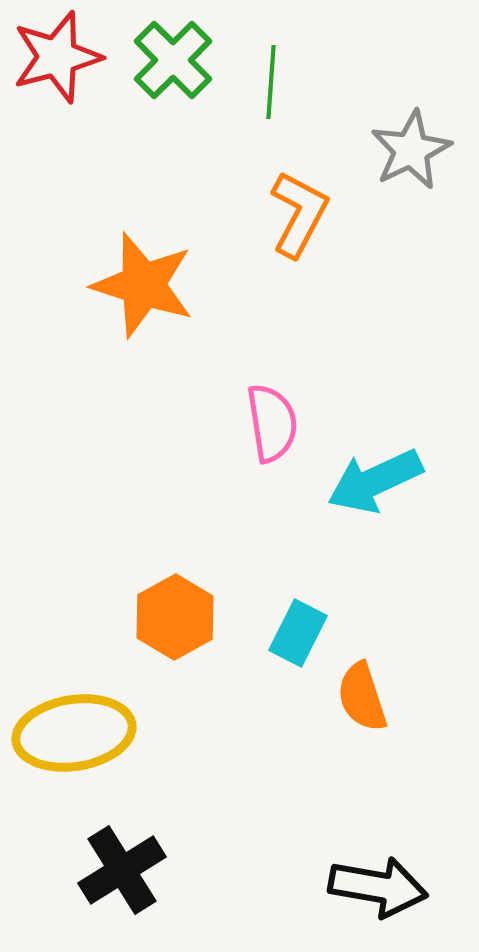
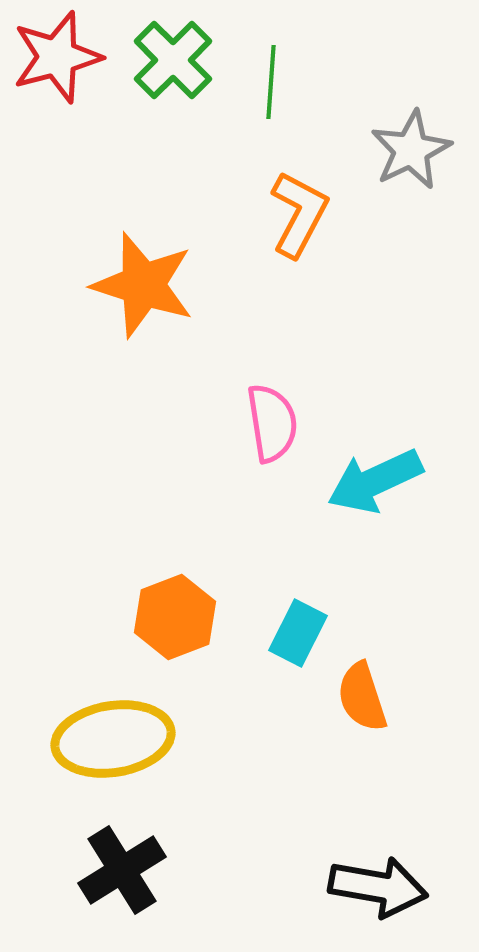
orange hexagon: rotated 8 degrees clockwise
yellow ellipse: moved 39 px right, 6 px down
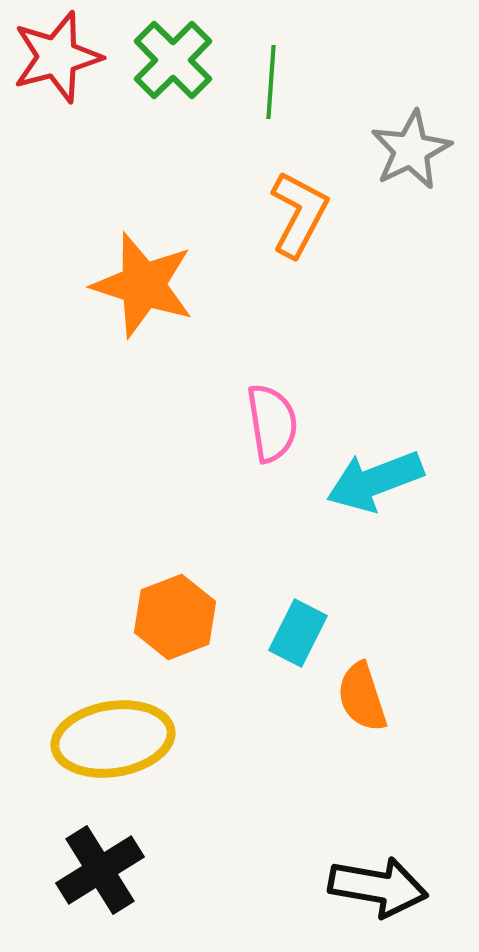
cyan arrow: rotated 4 degrees clockwise
black cross: moved 22 px left
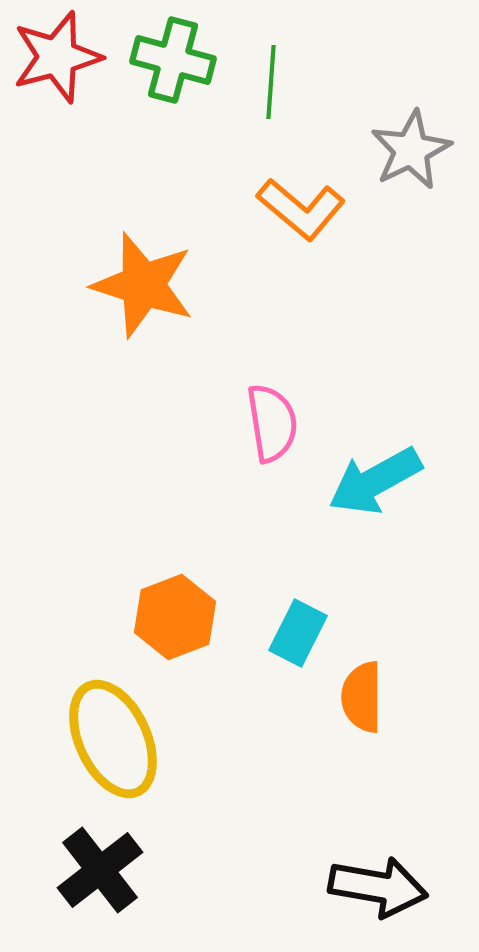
green cross: rotated 30 degrees counterclockwise
orange L-shape: moved 2 px right, 5 px up; rotated 102 degrees clockwise
cyan arrow: rotated 8 degrees counterclockwise
orange semicircle: rotated 18 degrees clockwise
yellow ellipse: rotated 74 degrees clockwise
black cross: rotated 6 degrees counterclockwise
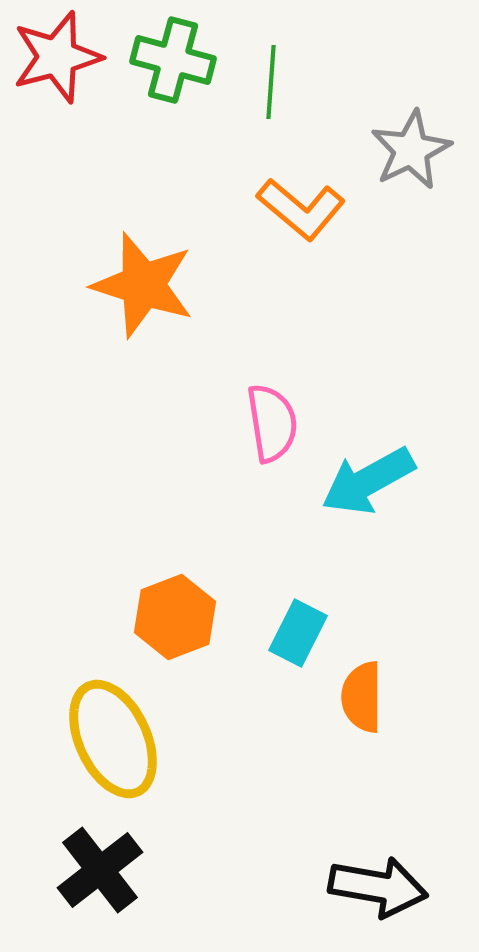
cyan arrow: moved 7 px left
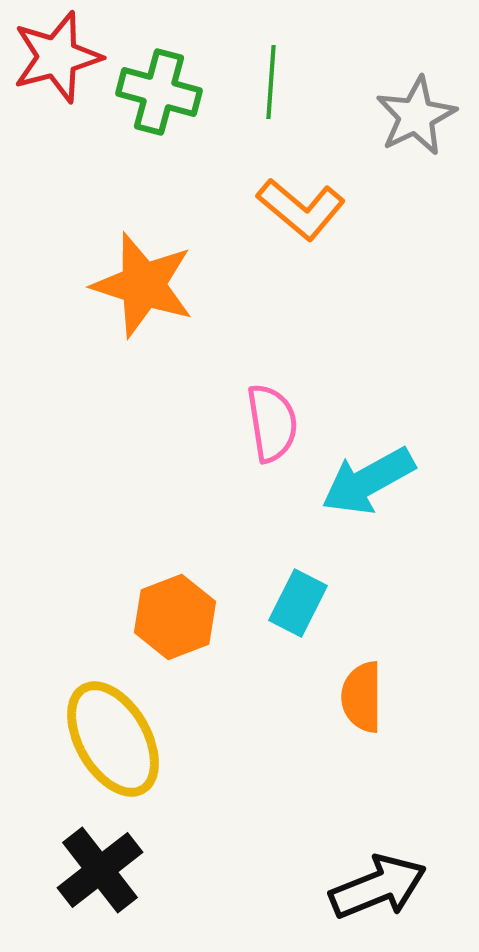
green cross: moved 14 px left, 32 px down
gray star: moved 5 px right, 34 px up
cyan rectangle: moved 30 px up
yellow ellipse: rotated 5 degrees counterclockwise
black arrow: rotated 32 degrees counterclockwise
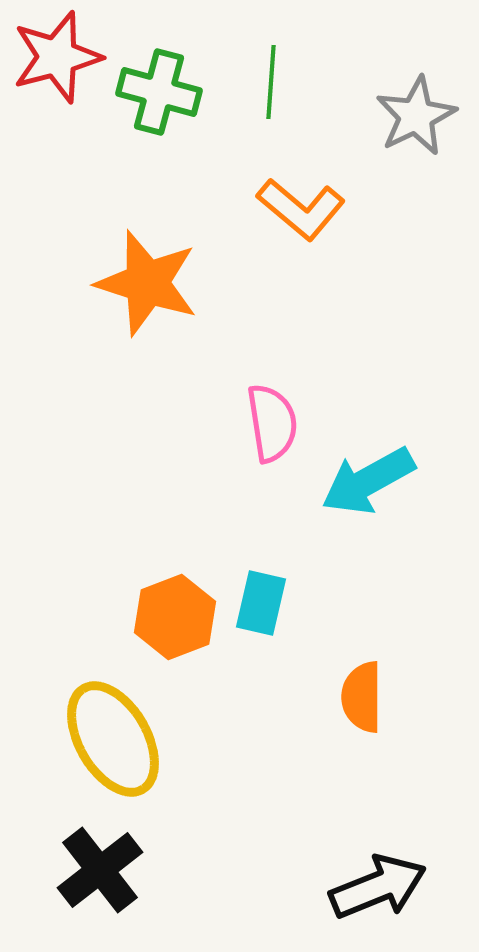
orange star: moved 4 px right, 2 px up
cyan rectangle: moved 37 px left; rotated 14 degrees counterclockwise
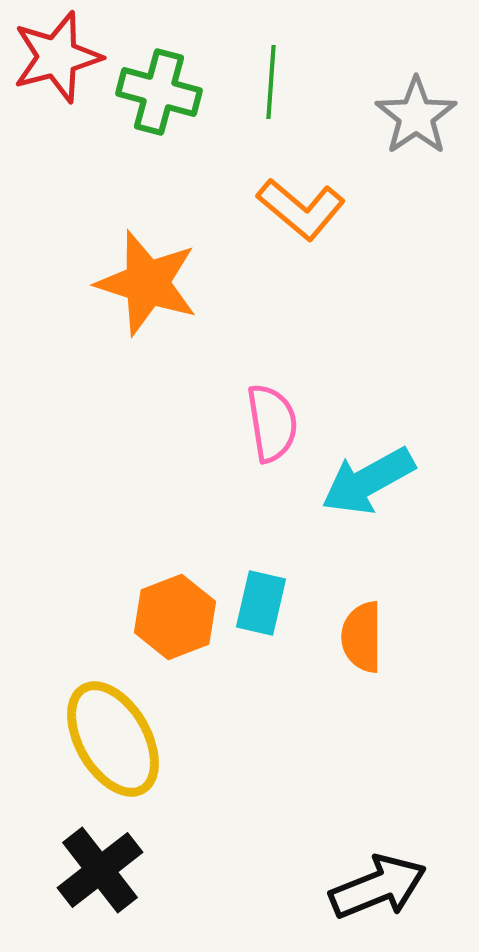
gray star: rotated 8 degrees counterclockwise
orange semicircle: moved 60 px up
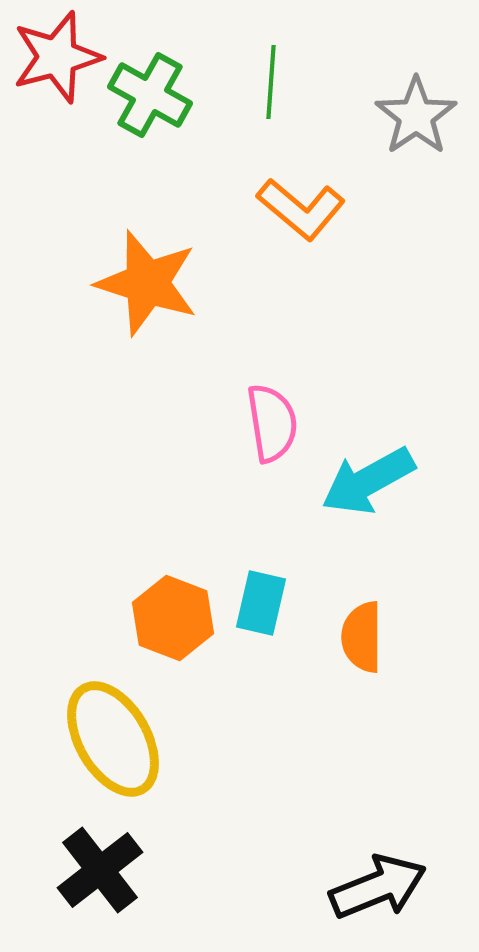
green cross: moved 9 px left, 3 px down; rotated 14 degrees clockwise
orange hexagon: moved 2 px left, 1 px down; rotated 18 degrees counterclockwise
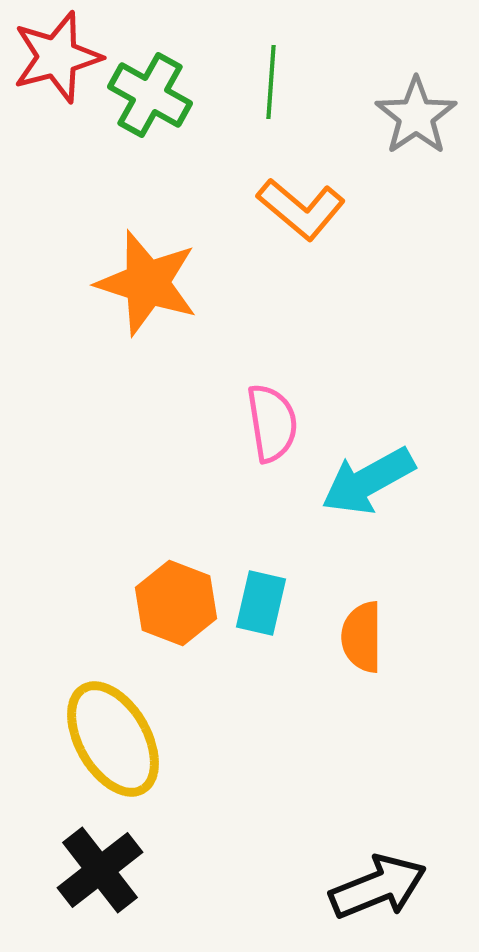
orange hexagon: moved 3 px right, 15 px up
